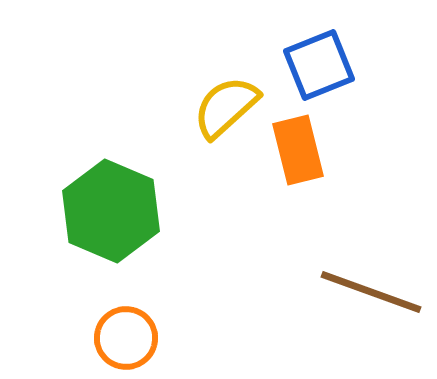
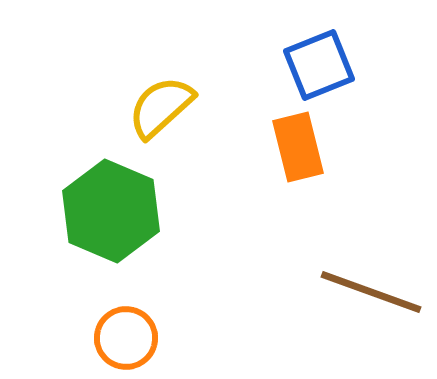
yellow semicircle: moved 65 px left
orange rectangle: moved 3 px up
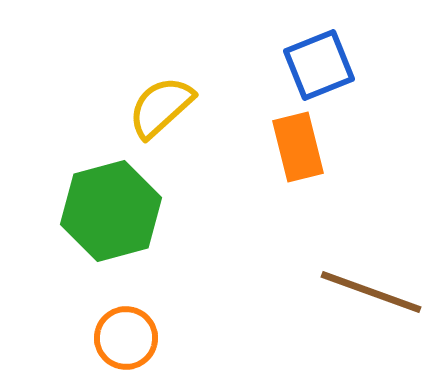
green hexagon: rotated 22 degrees clockwise
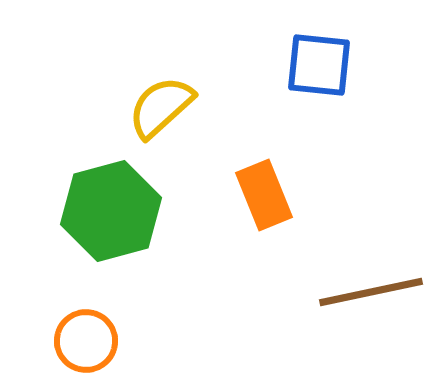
blue square: rotated 28 degrees clockwise
orange rectangle: moved 34 px left, 48 px down; rotated 8 degrees counterclockwise
brown line: rotated 32 degrees counterclockwise
orange circle: moved 40 px left, 3 px down
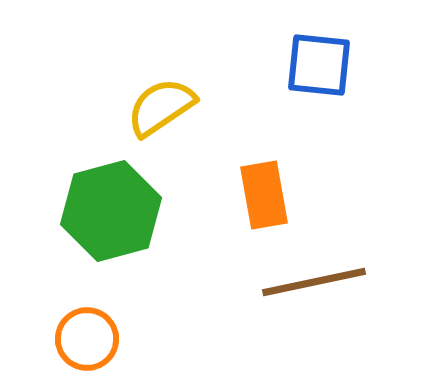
yellow semicircle: rotated 8 degrees clockwise
orange rectangle: rotated 12 degrees clockwise
brown line: moved 57 px left, 10 px up
orange circle: moved 1 px right, 2 px up
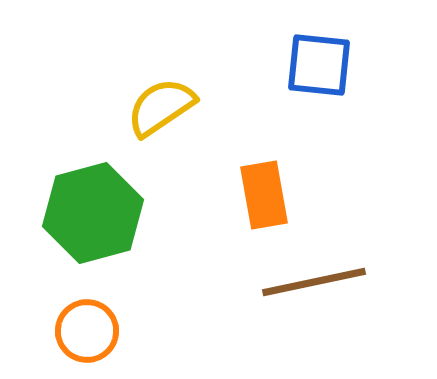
green hexagon: moved 18 px left, 2 px down
orange circle: moved 8 px up
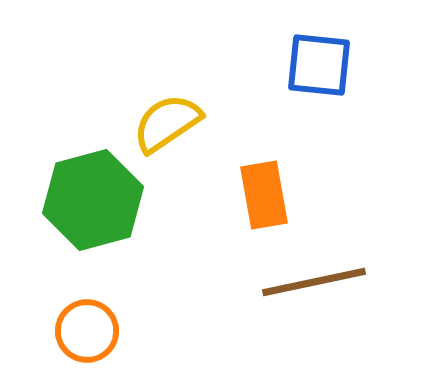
yellow semicircle: moved 6 px right, 16 px down
green hexagon: moved 13 px up
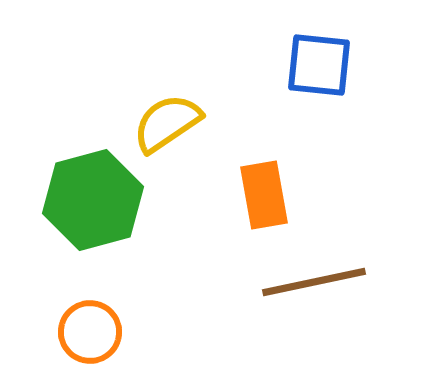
orange circle: moved 3 px right, 1 px down
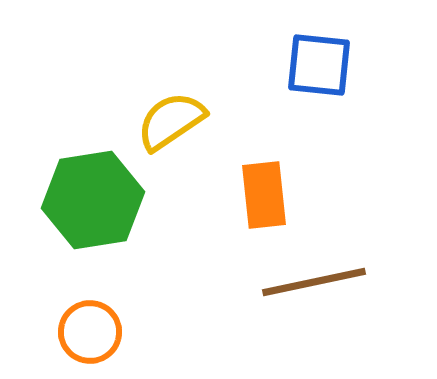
yellow semicircle: moved 4 px right, 2 px up
orange rectangle: rotated 4 degrees clockwise
green hexagon: rotated 6 degrees clockwise
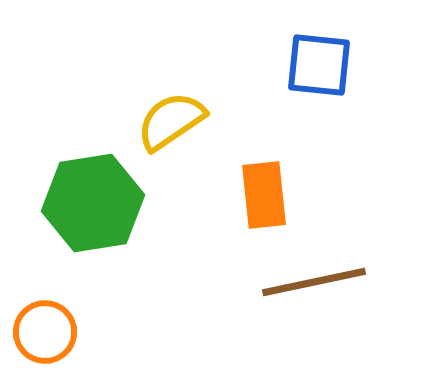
green hexagon: moved 3 px down
orange circle: moved 45 px left
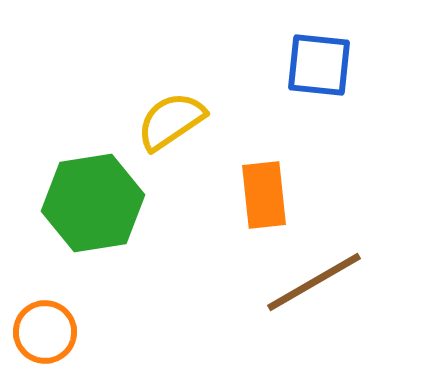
brown line: rotated 18 degrees counterclockwise
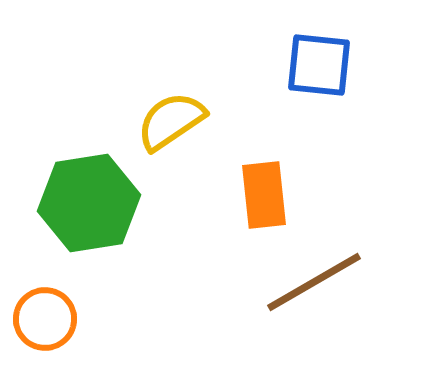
green hexagon: moved 4 px left
orange circle: moved 13 px up
